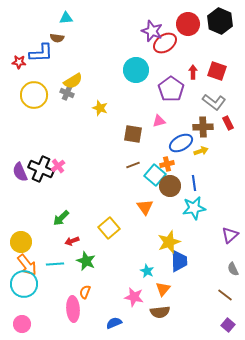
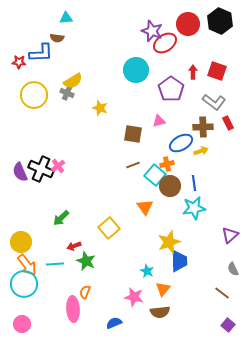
red arrow at (72, 241): moved 2 px right, 5 px down
brown line at (225, 295): moved 3 px left, 2 px up
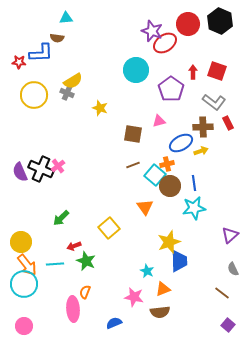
orange triangle at (163, 289): rotated 28 degrees clockwise
pink circle at (22, 324): moved 2 px right, 2 px down
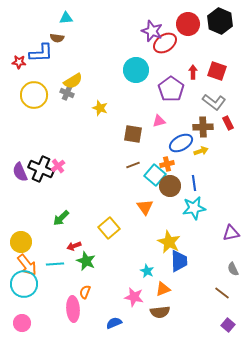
purple triangle at (230, 235): moved 1 px right, 2 px up; rotated 30 degrees clockwise
yellow star at (169, 242): rotated 25 degrees counterclockwise
pink circle at (24, 326): moved 2 px left, 3 px up
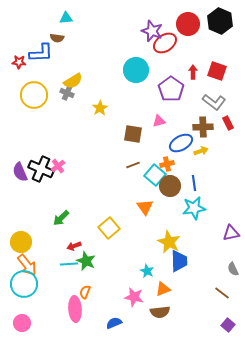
yellow star at (100, 108): rotated 21 degrees clockwise
cyan line at (55, 264): moved 14 px right
pink ellipse at (73, 309): moved 2 px right
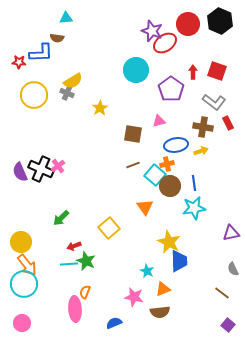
brown cross at (203, 127): rotated 12 degrees clockwise
blue ellipse at (181, 143): moved 5 px left, 2 px down; rotated 20 degrees clockwise
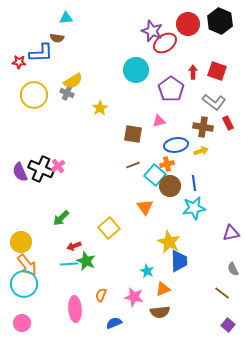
orange semicircle at (85, 292): moved 16 px right, 3 px down
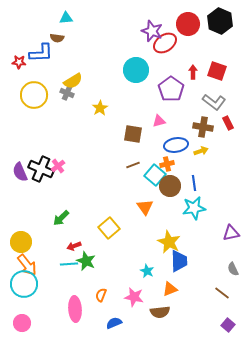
orange triangle at (163, 289): moved 7 px right
